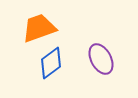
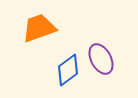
blue diamond: moved 17 px right, 7 px down
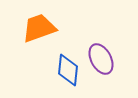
blue diamond: rotated 48 degrees counterclockwise
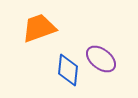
purple ellipse: rotated 24 degrees counterclockwise
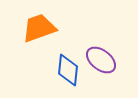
purple ellipse: moved 1 px down
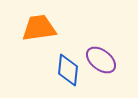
orange trapezoid: rotated 12 degrees clockwise
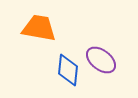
orange trapezoid: rotated 18 degrees clockwise
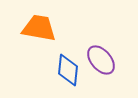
purple ellipse: rotated 12 degrees clockwise
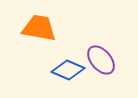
blue diamond: rotated 72 degrees counterclockwise
